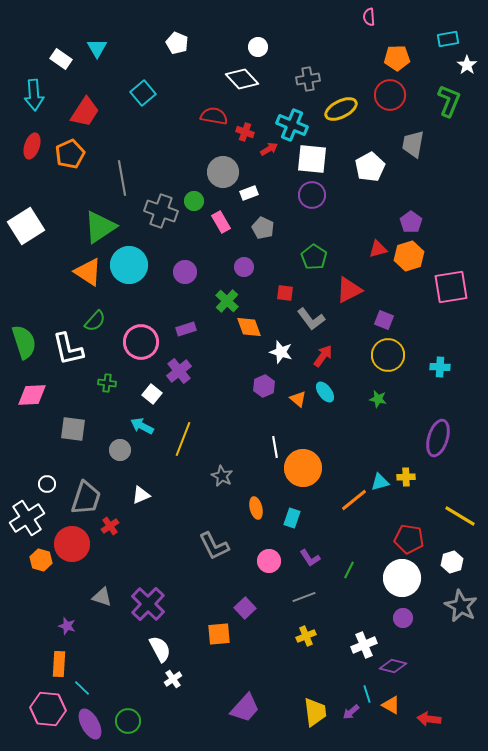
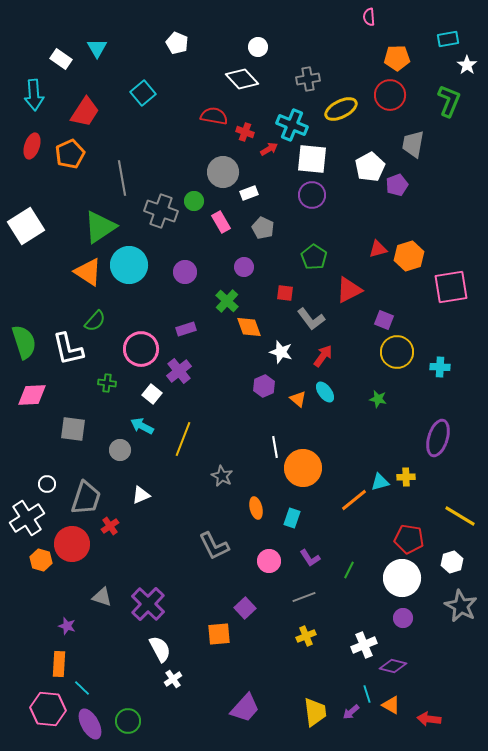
purple pentagon at (411, 222): moved 14 px left, 37 px up; rotated 15 degrees clockwise
pink circle at (141, 342): moved 7 px down
yellow circle at (388, 355): moved 9 px right, 3 px up
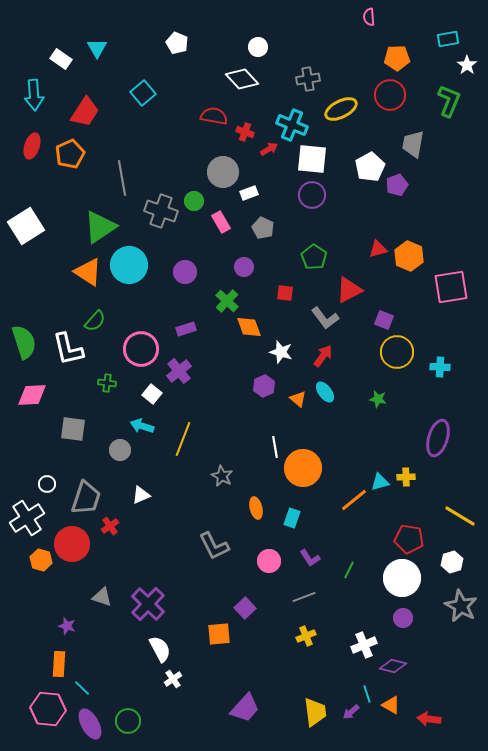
orange hexagon at (409, 256): rotated 20 degrees counterclockwise
gray L-shape at (311, 319): moved 14 px right, 1 px up
cyan arrow at (142, 426): rotated 10 degrees counterclockwise
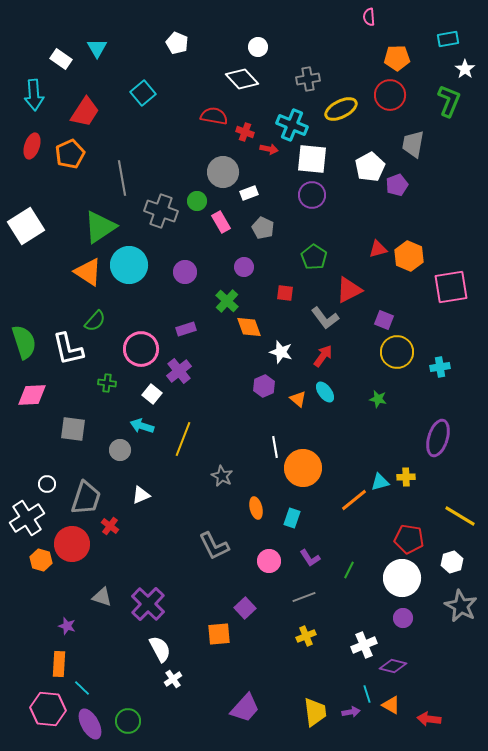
white star at (467, 65): moved 2 px left, 4 px down
red arrow at (269, 149): rotated 42 degrees clockwise
green circle at (194, 201): moved 3 px right
cyan cross at (440, 367): rotated 12 degrees counterclockwise
red cross at (110, 526): rotated 18 degrees counterclockwise
purple arrow at (351, 712): rotated 150 degrees counterclockwise
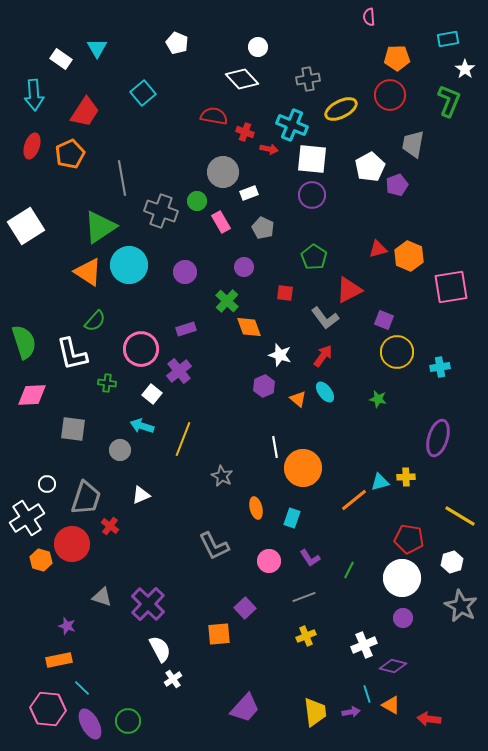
white L-shape at (68, 349): moved 4 px right, 5 px down
white star at (281, 352): moved 1 px left, 3 px down
orange rectangle at (59, 664): moved 4 px up; rotated 75 degrees clockwise
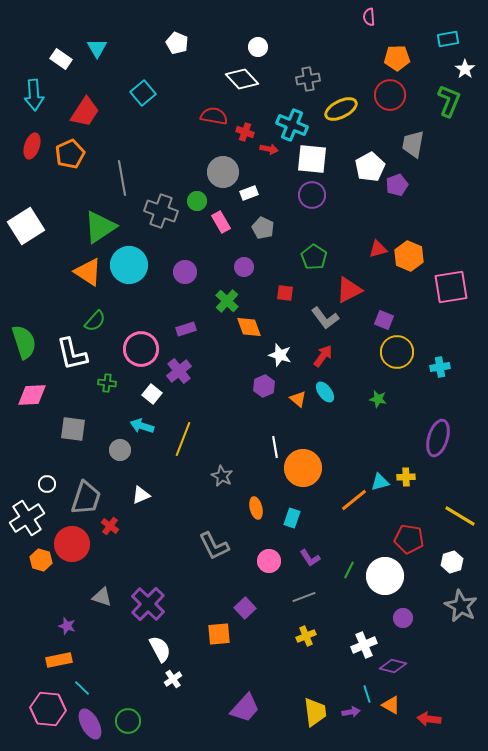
white circle at (402, 578): moved 17 px left, 2 px up
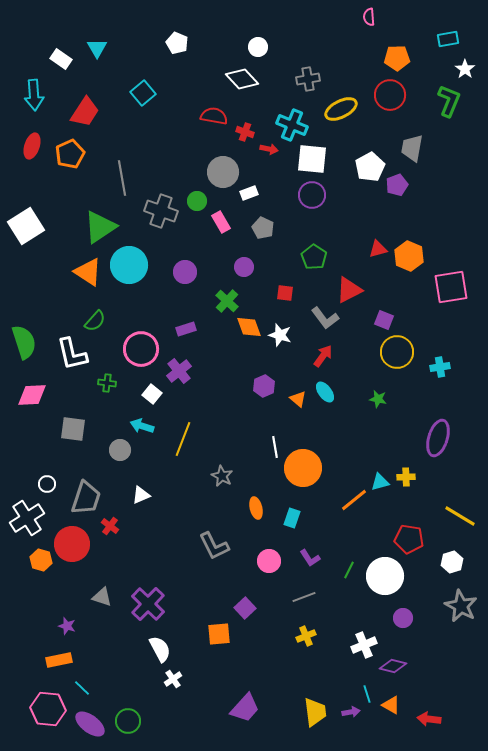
gray trapezoid at (413, 144): moved 1 px left, 4 px down
white star at (280, 355): moved 20 px up
purple ellipse at (90, 724): rotated 24 degrees counterclockwise
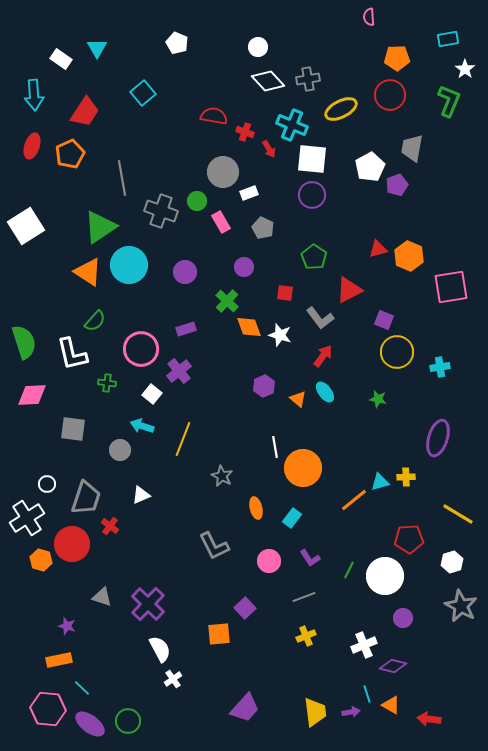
white diamond at (242, 79): moved 26 px right, 2 px down
red arrow at (269, 149): rotated 48 degrees clockwise
gray L-shape at (325, 318): moved 5 px left
yellow line at (460, 516): moved 2 px left, 2 px up
cyan rectangle at (292, 518): rotated 18 degrees clockwise
red pentagon at (409, 539): rotated 12 degrees counterclockwise
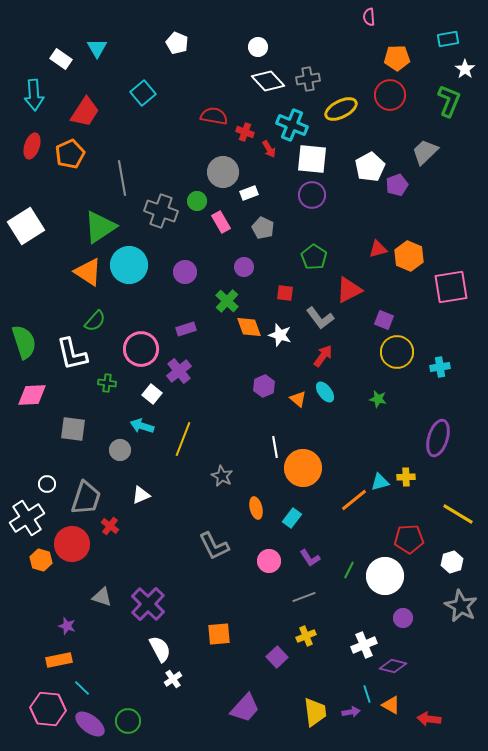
gray trapezoid at (412, 148): moved 13 px right, 4 px down; rotated 36 degrees clockwise
purple square at (245, 608): moved 32 px right, 49 px down
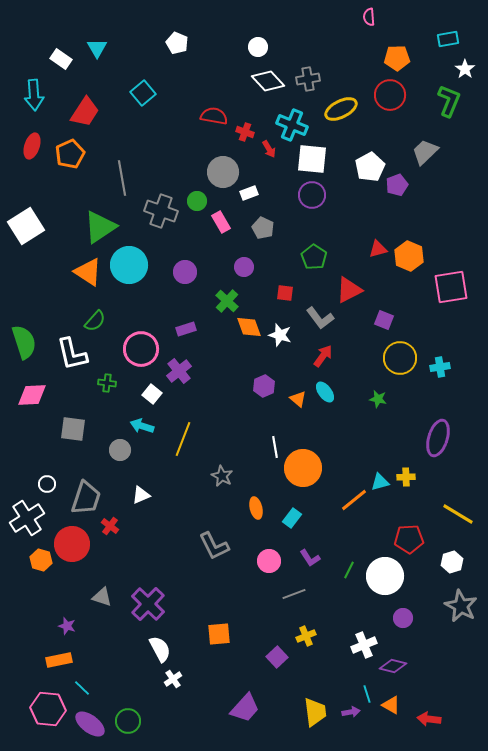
yellow circle at (397, 352): moved 3 px right, 6 px down
gray line at (304, 597): moved 10 px left, 3 px up
